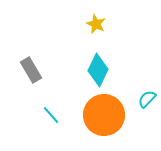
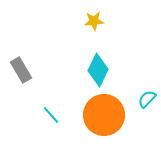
yellow star: moved 2 px left, 3 px up; rotated 30 degrees counterclockwise
gray rectangle: moved 10 px left
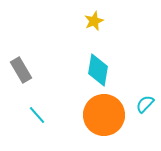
yellow star: rotated 18 degrees counterclockwise
cyan diamond: rotated 16 degrees counterclockwise
cyan semicircle: moved 2 px left, 5 px down
cyan line: moved 14 px left
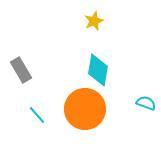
cyan semicircle: moved 1 px right, 1 px up; rotated 66 degrees clockwise
orange circle: moved 19 px left, 6 px up
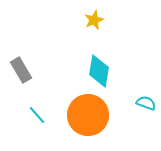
yellow star: moved 1 px up
cyan diamond: moved 1 px right, 1 px down
orange circle: moved 3 px right, 6 px down
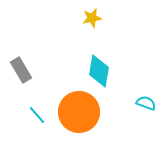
yellow star: moved 2 px left, 2 px up; rotated 12 degrees clockwise
orange circle: moved 9 px left, 3 px up
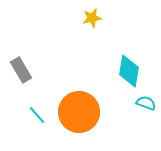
cyan diamond: moved 30 px right
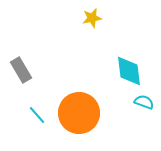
cyan diamond: rotated 16 degrees counterclockwise
cyan semicircle: moved 2 px left, 1 px up
orange circle: moved 1 px down
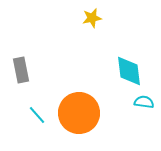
gray rectangle: rotated 20 degrees clockwise
cyan semicircle: rotated 12 degrees counterclockwise
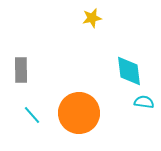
gray rectangle: rotated 10 degrees clockwise
cyan line: moved 5 px left
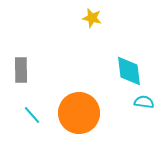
yellow star: rotated 24 degrees clockwise
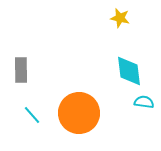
yellow star: moved 28 px right
